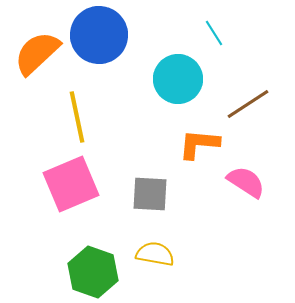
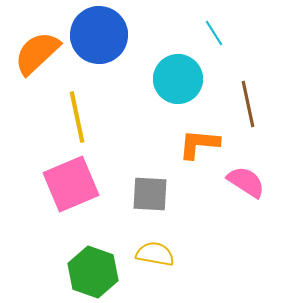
brown line: rotated 69 degrees counterclockwise
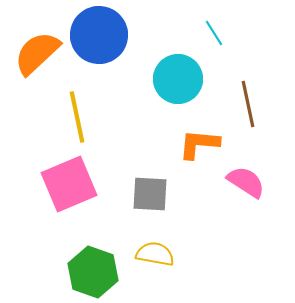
pink square: moved 2 px left
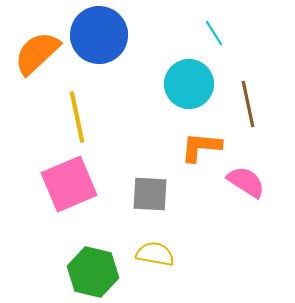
cyan circle: moved 11 px right, 5 px down
orange L-shape: moved 2 px right, 3 px down
green hexagon: rotated 6 degrees counterclockwise
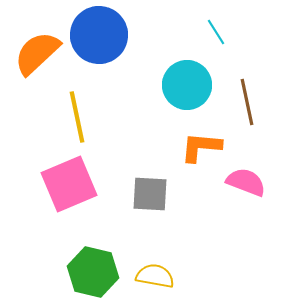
cyan line: moved 2 px right, 1 px up
cyan circle: moved 2 px left, 1 px down
brown line: moved 1 px left, 2 px up
pink semicircle: rotated 12 degrees counterclockwise
yellow semicircle: moved 22 px down
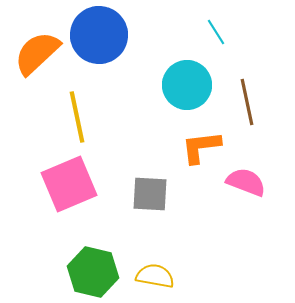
orange L-shape: rotated 12 degrees counterclockwise
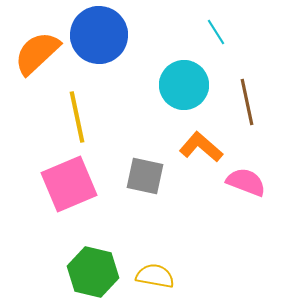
cyan circle: moved 3 px left
orange L-shape: rotated 48 degrees clockwise
gray square: moved 5 px left, 18 px up; rotated 9 degrees clockwise
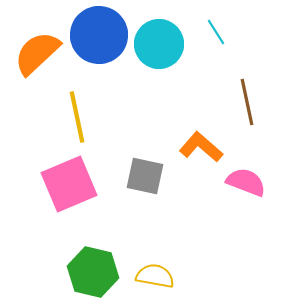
cyan circle: moved 25 px left, 41 px up
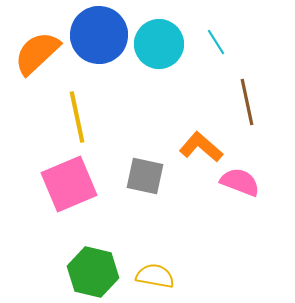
cyan line: moved 10 px down
pink semicircle: moved 6 px left
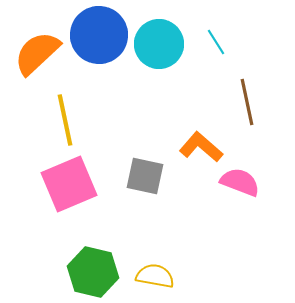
yellow line: moved 12 px left, 3 px down
